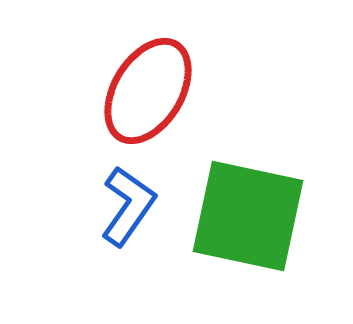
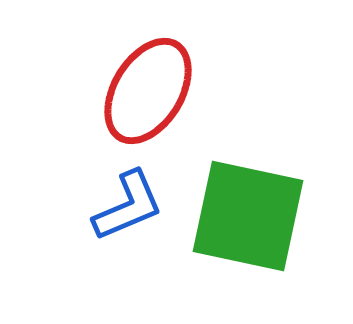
blue L-shape: rotated 32 degrees clockwise
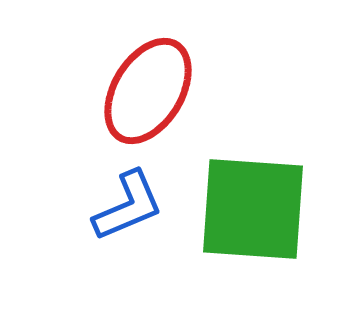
green square: moved 5 px right, 7 px up; rotated 8 degrees counterclockwise
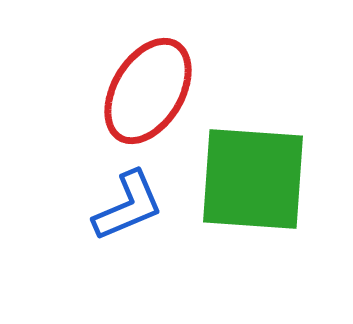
green square: moved 30 px up
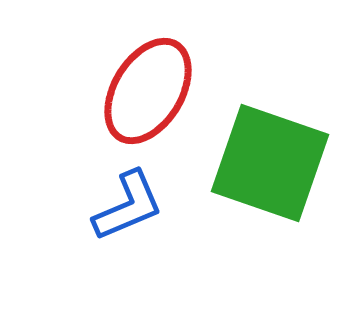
green square: moved 17 px right, 16 px up; rotated 15 degrees clockwise
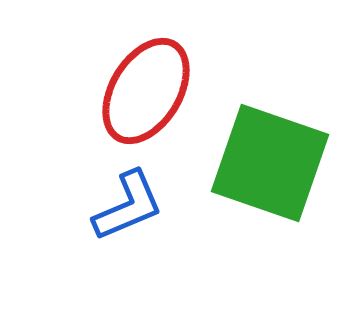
red ellipse: moved 2 px left
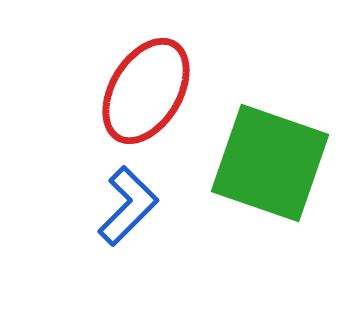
blue L-shape: rotated 22 degrees counterclockwise
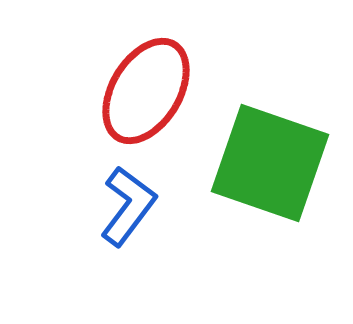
blue L-shape: rotated 8 degrees counterclockwise
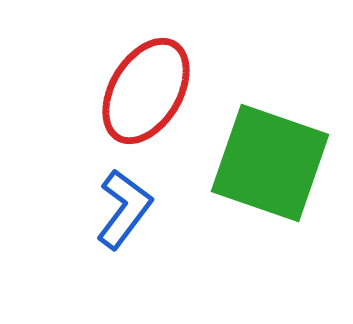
blue L-shape: moved 4 px left, 3 px down
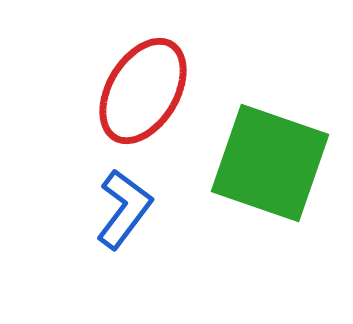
red ellipse: moved 3 px left
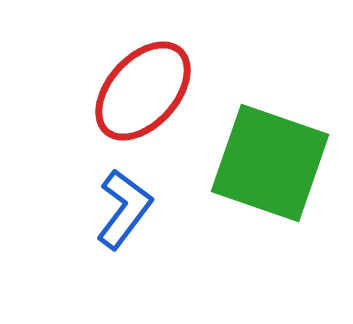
red ellipse: rotated 11 degrees clockwise
